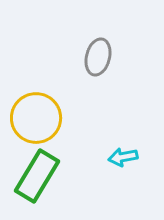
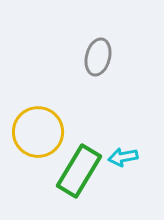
yellow circle: moved 2 px right, 14 px down
green rectangle: moved 42 px right, 5 px up
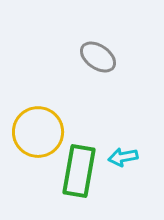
gray ellipse: rotated 69 degrees counterclockwise
green rectangle: rotated 21 degrees counterclockwise
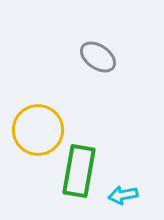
yellow circle: moved 2 px up
cyan arrow: moved 38 px down
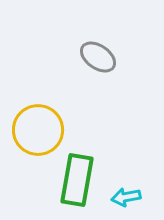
green rectangle: moved 2 px left, 9 px down
cyan arrow: moved 3 px right, 2 px down
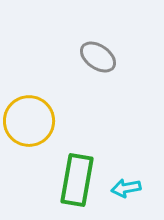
yellow circle: moved 9 px left, 9 px up
cyan arrow: moved 9 px up
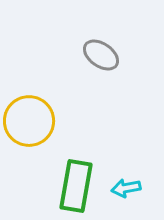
gray ellipse: moved 3 px right, 2 px up
green rectangle: moved 1 px left, 6 px down
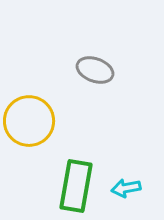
gray ellipse: moved 6 px left, 15 px down; rotated 15 degrees counterclockwise
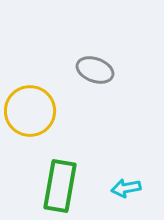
yellow circle: moved 1 px right, 10 px up
green rectangle: moved 16 px left
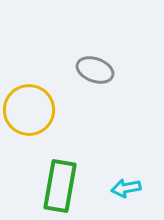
yellow circle: moved 1 px left, 1 px up
